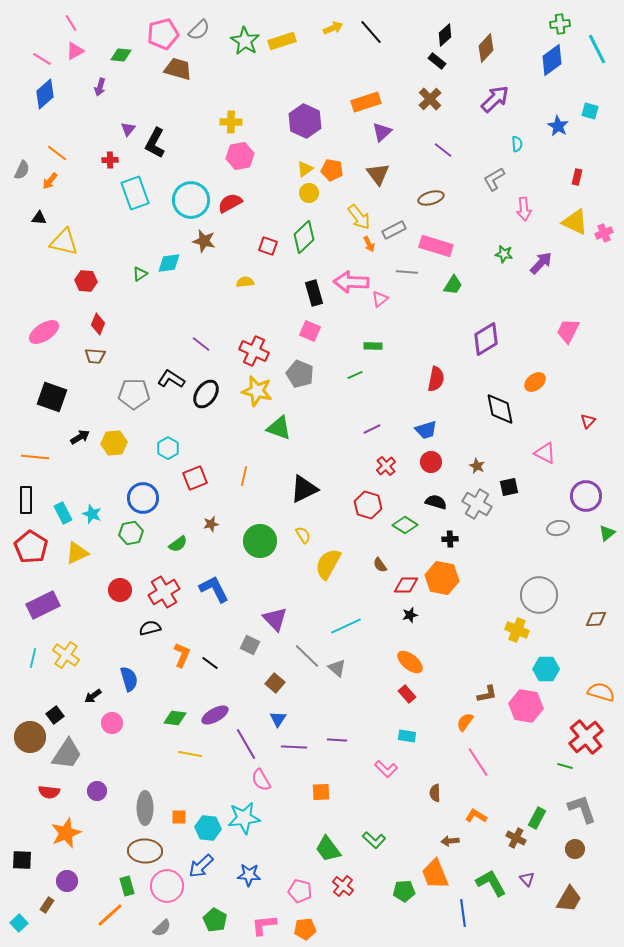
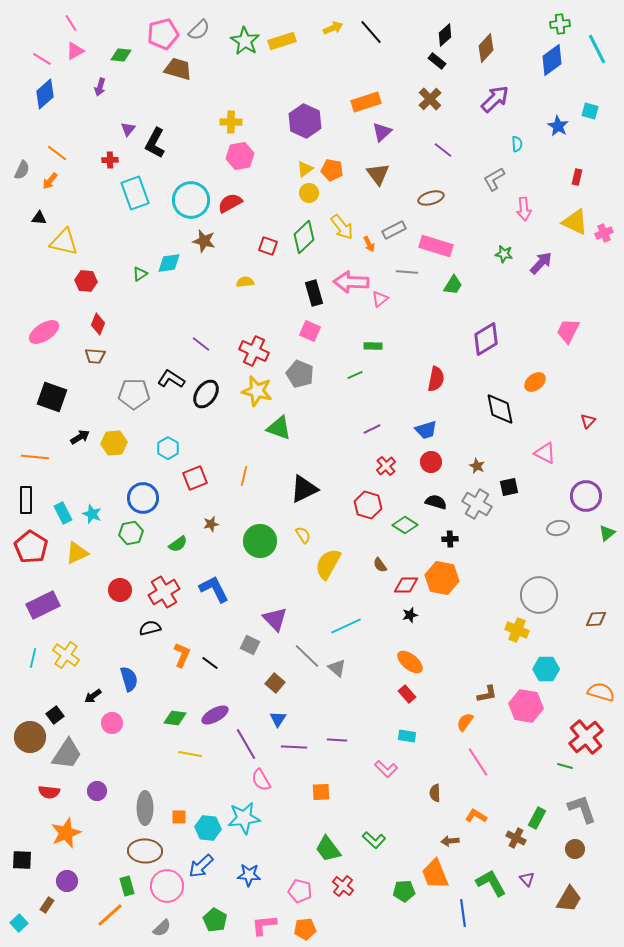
yellow arrow at (359, 217): moved 17 px left, 10 px down
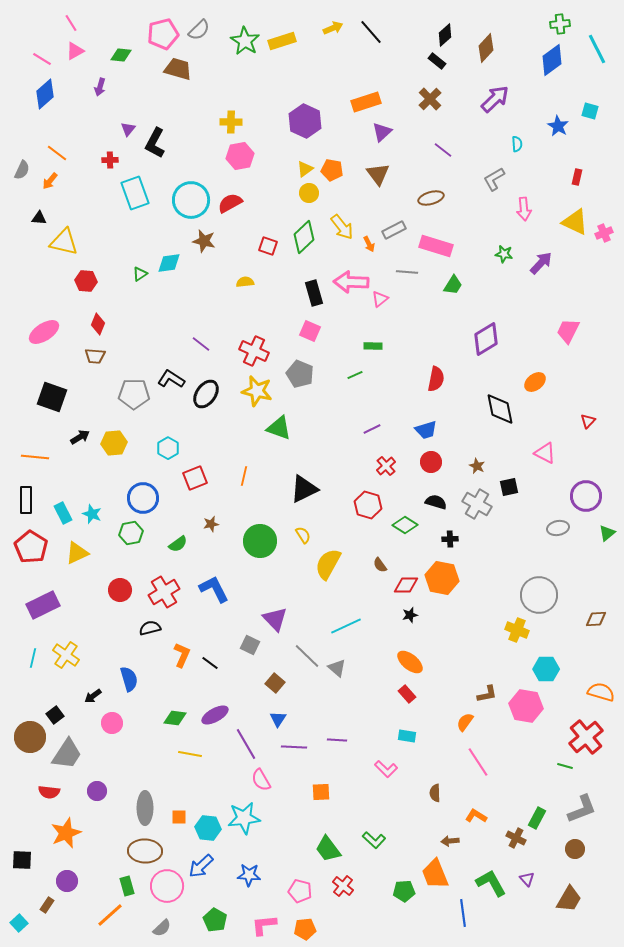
gray L-shape at (582, 809): rotated 88 degrees clockwise
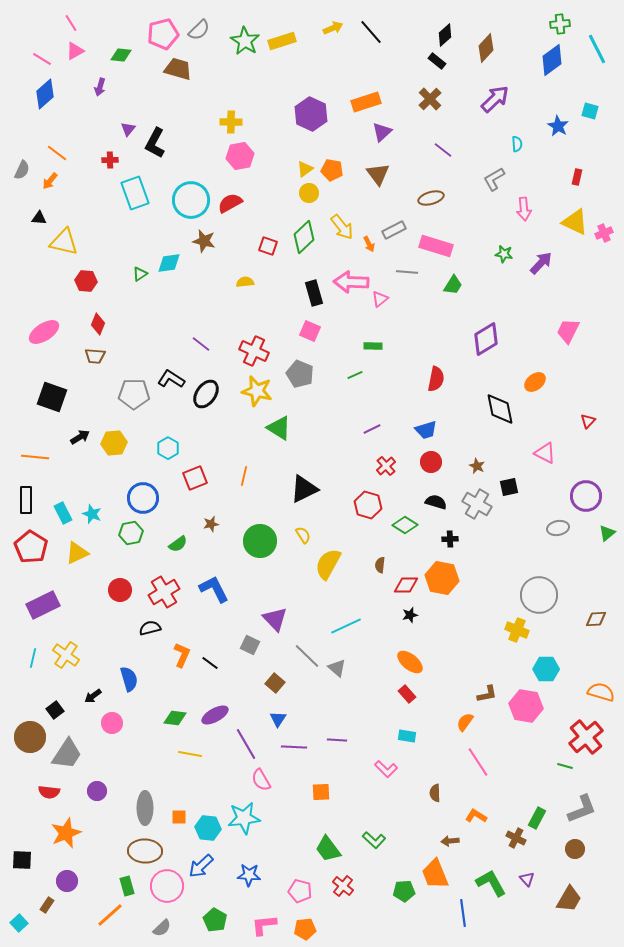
purple hexagon at (305, 121): moved 6 px right, 7 px up
green triangle at (279, 428): rotated 12 degrees clockwise
brown semicircle at (380, 565): rotated 42 degrees clockwise
black square at (55, 715): moved 5 px up
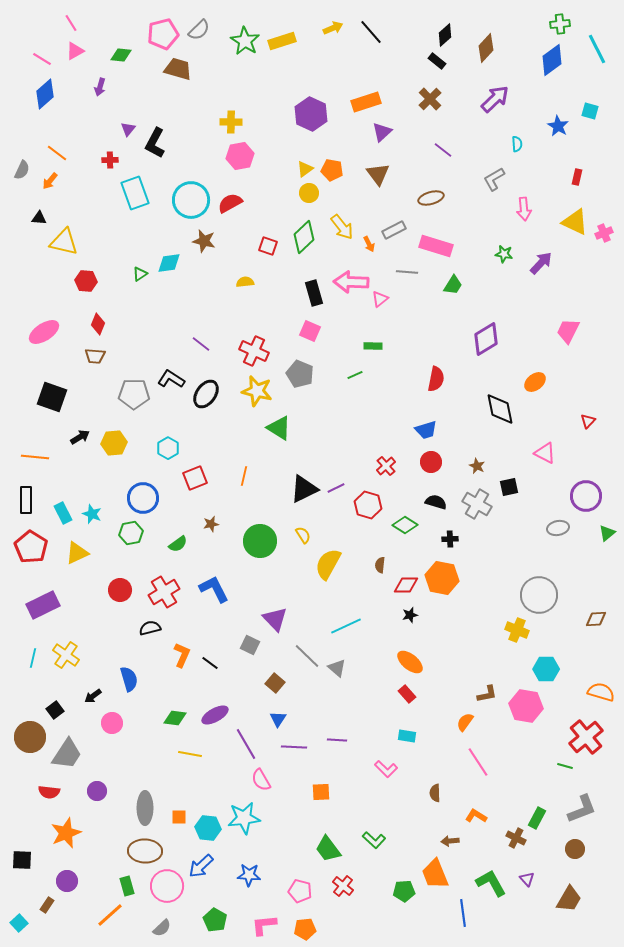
purple line at (372, 429): moved 36 px left, 59 px down
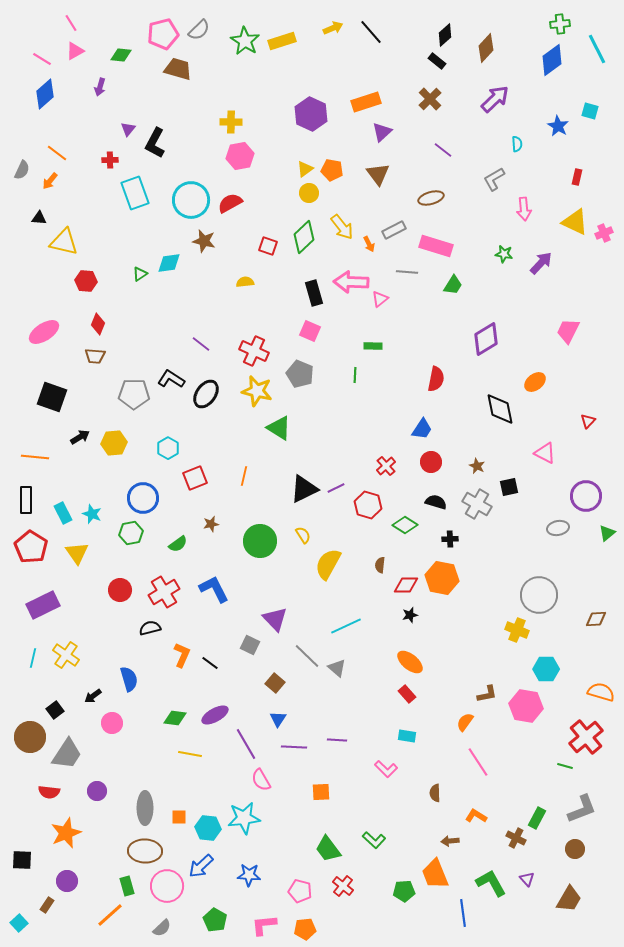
green line at (355, 375): rotated 63 degrees counterclockwise
blue trapezoid at (426, 430): moved 4 px left, 1 px up; rotated 40 degrees counterclockwise
yellow triangle at (77, 553): rotated 40 degrees counterclockwise
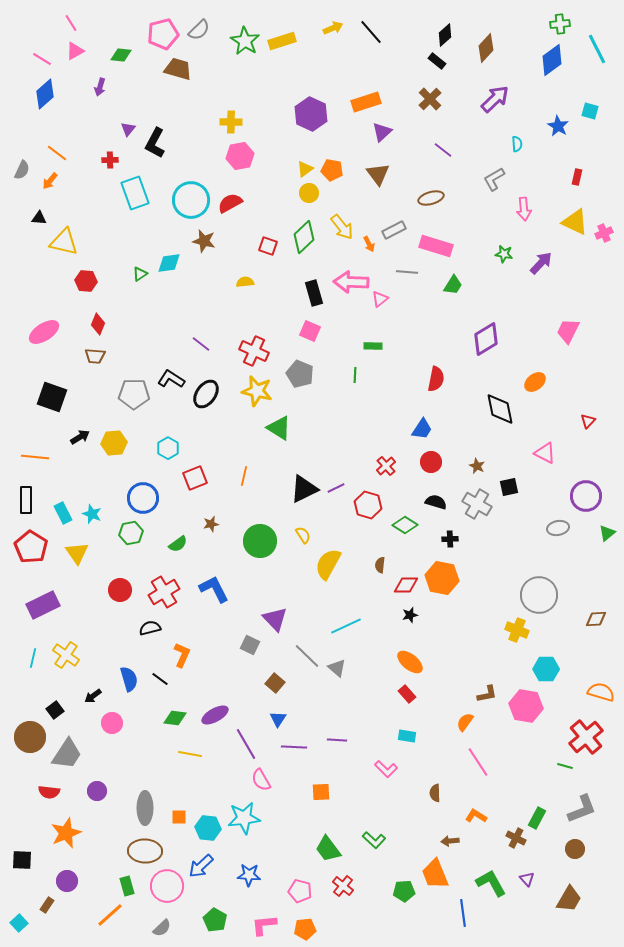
black line at (210, 663): moved 50 px left, 16 px down
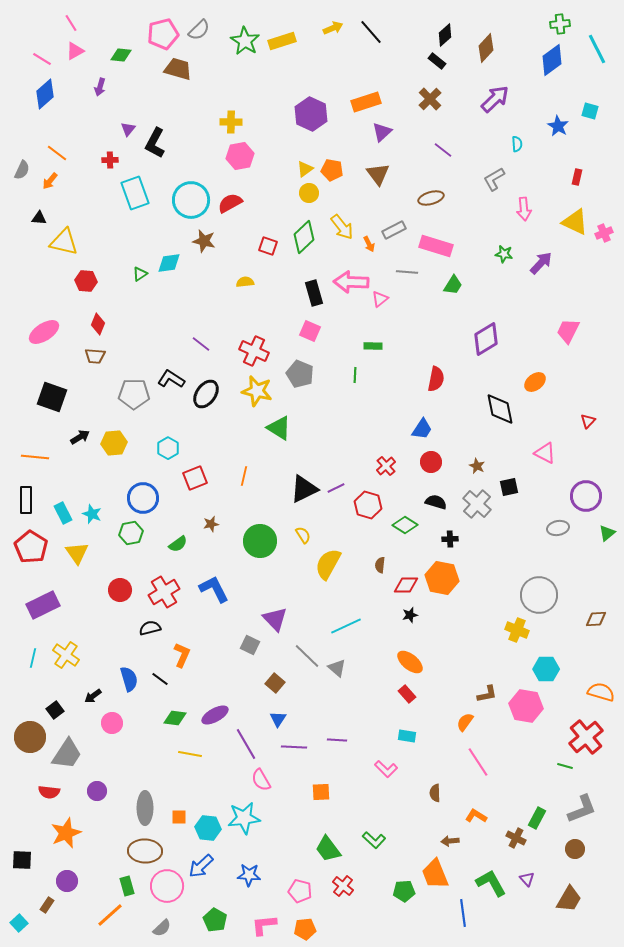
gray cross at (477, 504): rotated 12 degrees clockwise
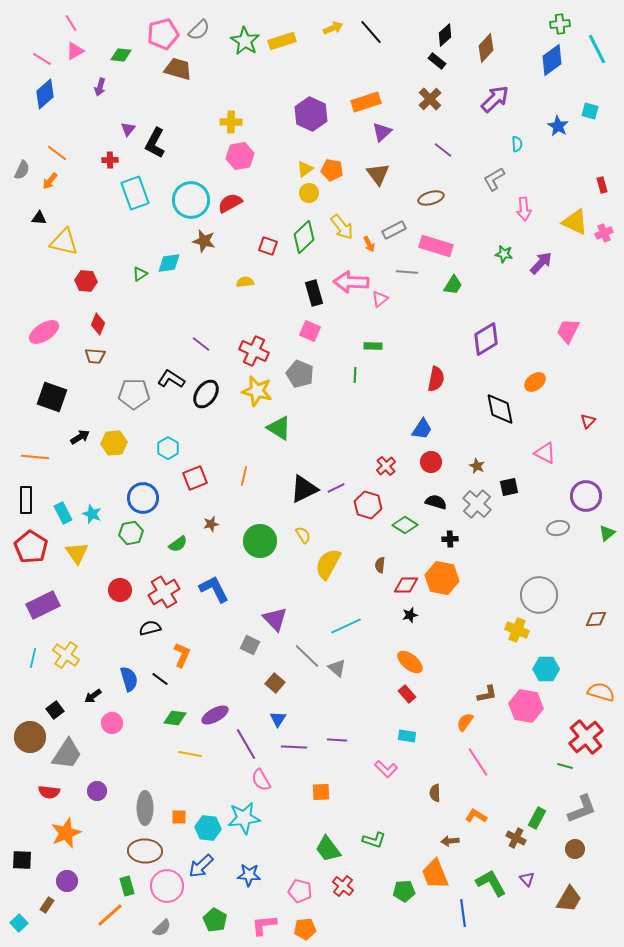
red rectangle at (577, 177): moved 25 px right, 8 px down; rotated 28 degrees counterclockwise
green L-shape at (374, 840): rotated 25 degrees counterclockwise
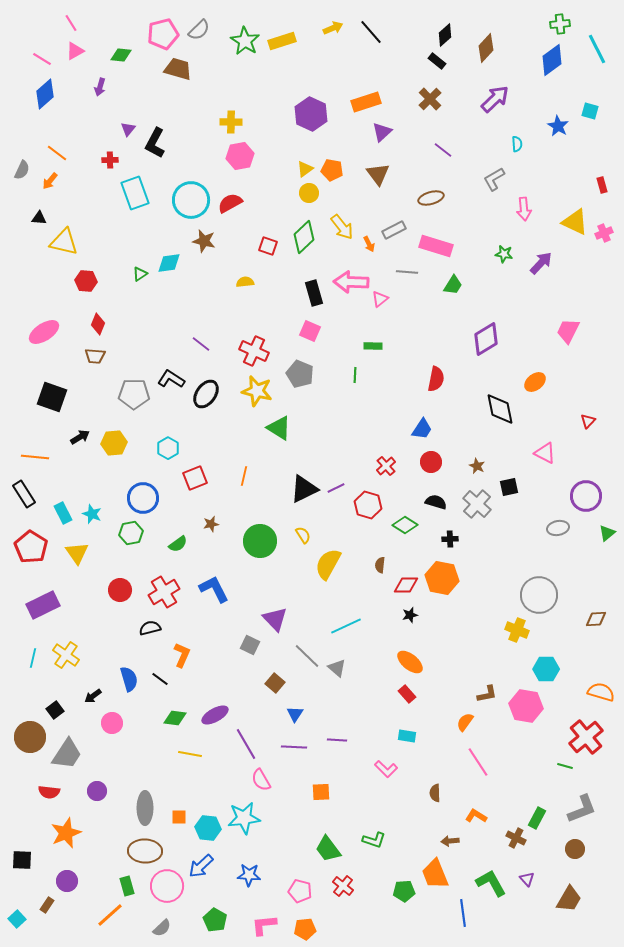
black rectangle at (26, 500): moved 2 px left, 6 px up; rotated 32 degrees counterclockwise
blue triangle at (278, 719): moved 17 px right, 5 px up
cyan square at (19, 923): moved 2 px left, 4 px up
